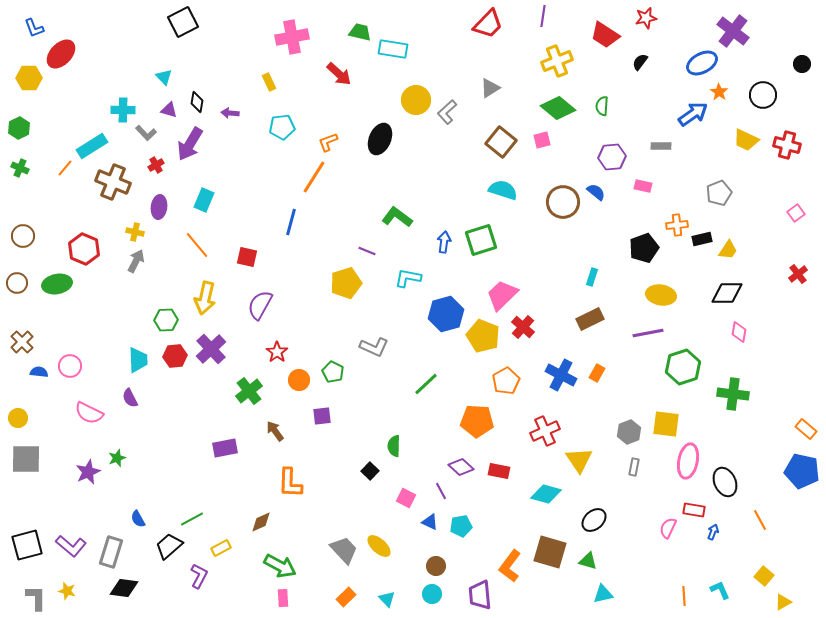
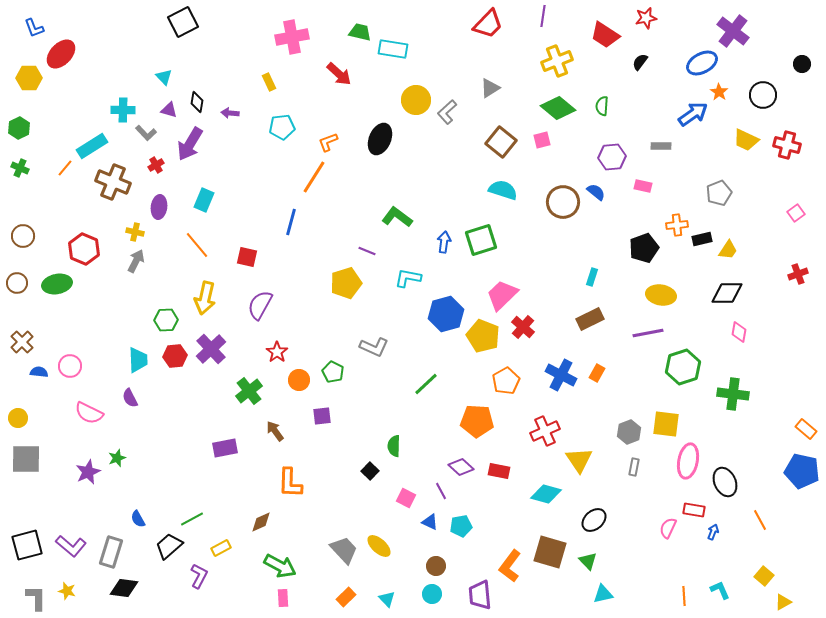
red cross at (798, 274): rotated 18 degrees clockwise
green triangle at (588, 561): rotated 30 degrees clockwise
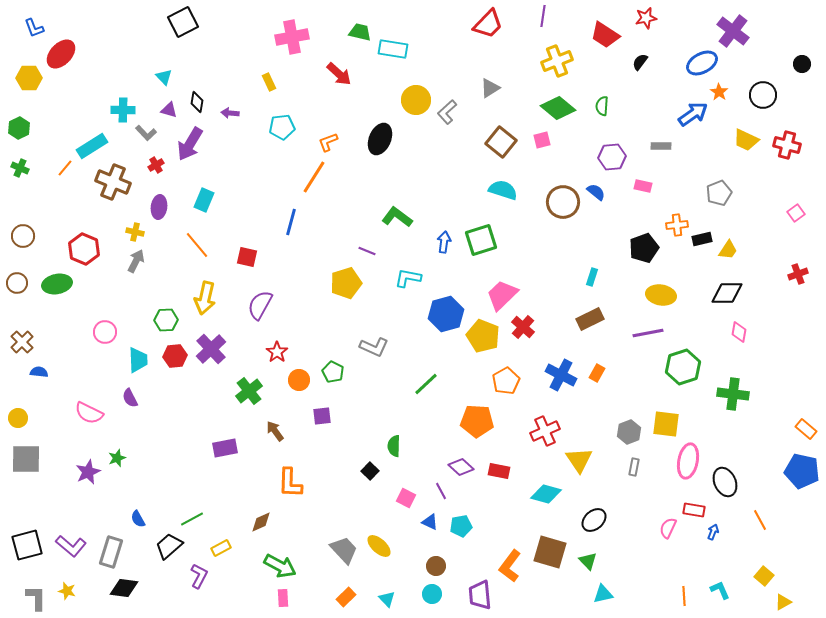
pink circle at (70, 366): moved 35 px right, 34 px up
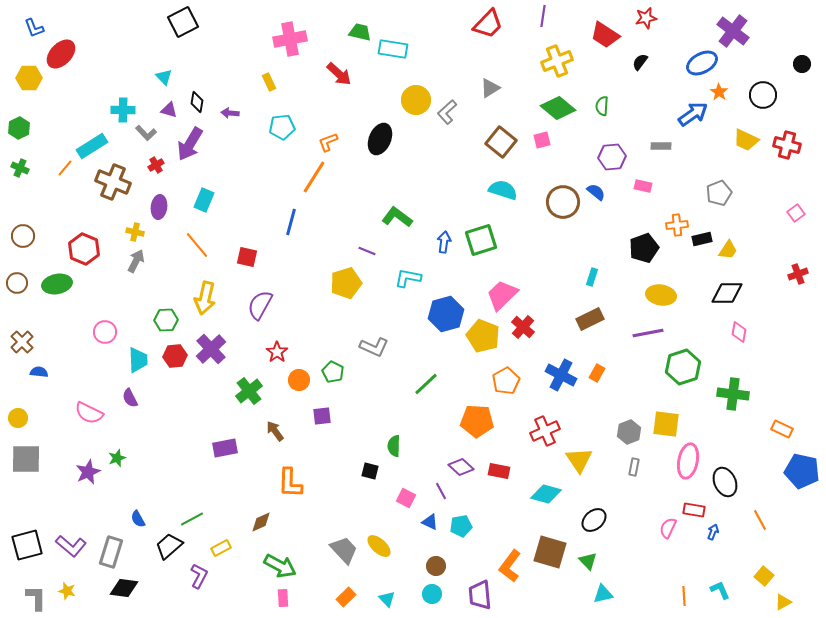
pink cross at (292, 37): moved 2 px left, 2 px down
orange rectangle at (806, 429): moved 24 px left; rotated 15 degrees counterclockwise
black square at (370, 471): rotated 30 degrees counterclockwise
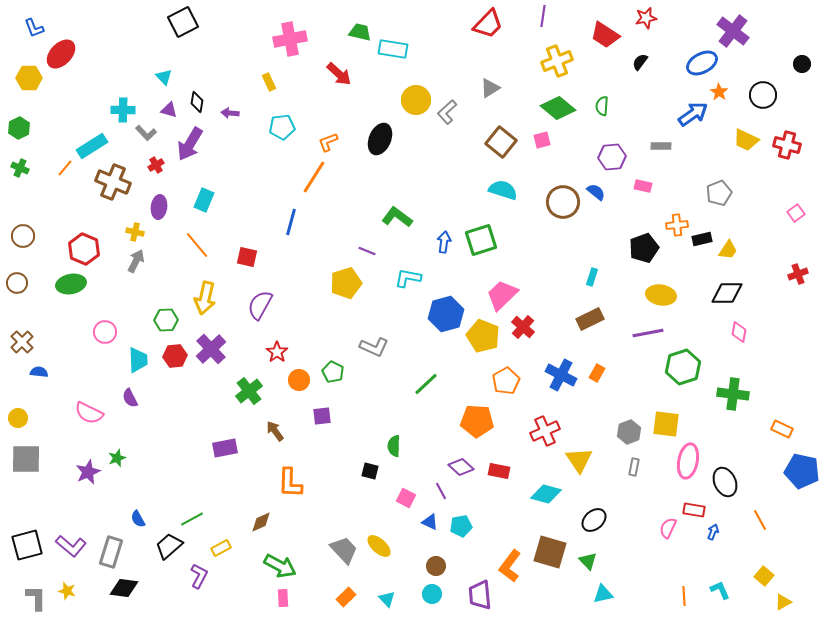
green ellipse at (57, 284): moved 14 px right
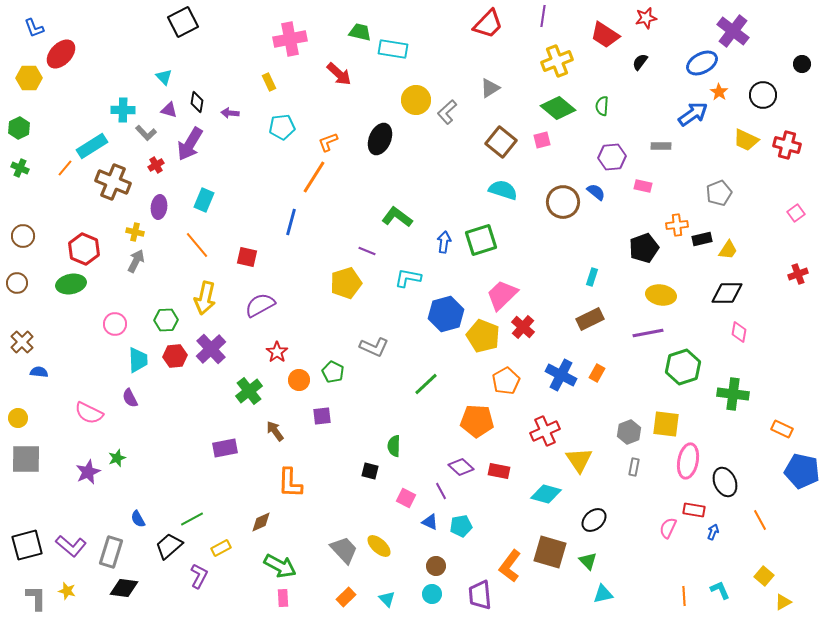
purple semicircle at (260, 305): rotated 32 degrees clockwise
pink circle at (105, 332): moved 10 px right, 8 px up
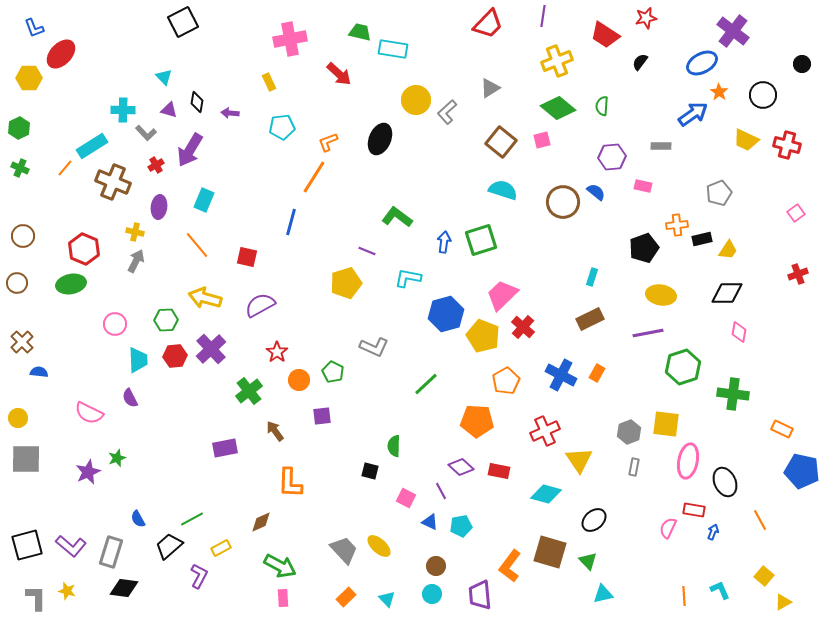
purple arrow at (190, 144): moved 6 px down
yellow arrow at (205, 298): rotated 92 degrees clockwise
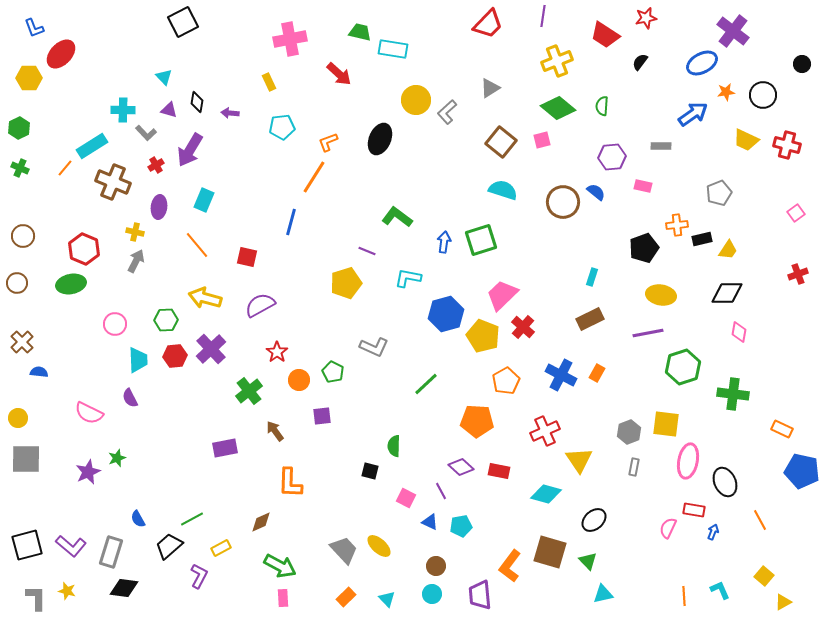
orange star at (719, 92): moved 7 px right; rotated 30 degrees clockwise
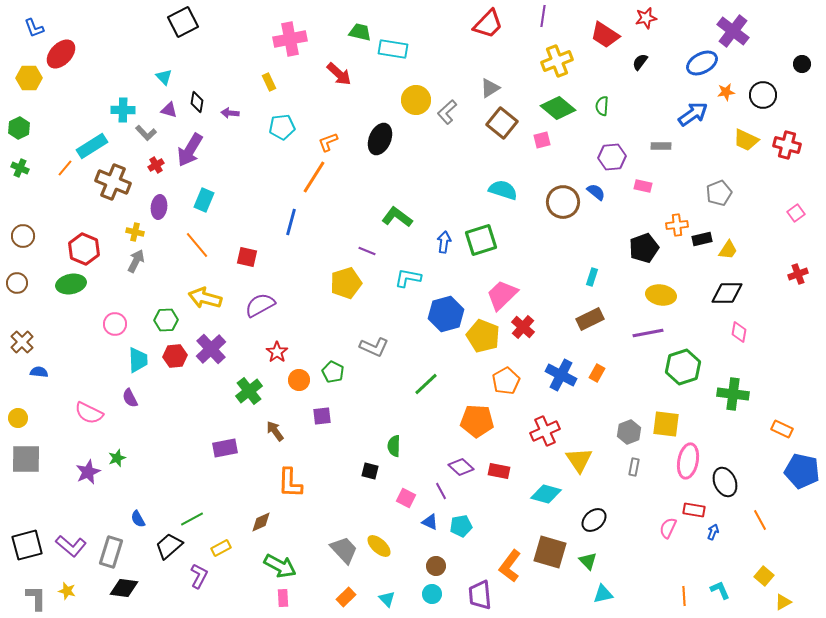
brown square at (501, 142): moved 1 px right, 19 px up
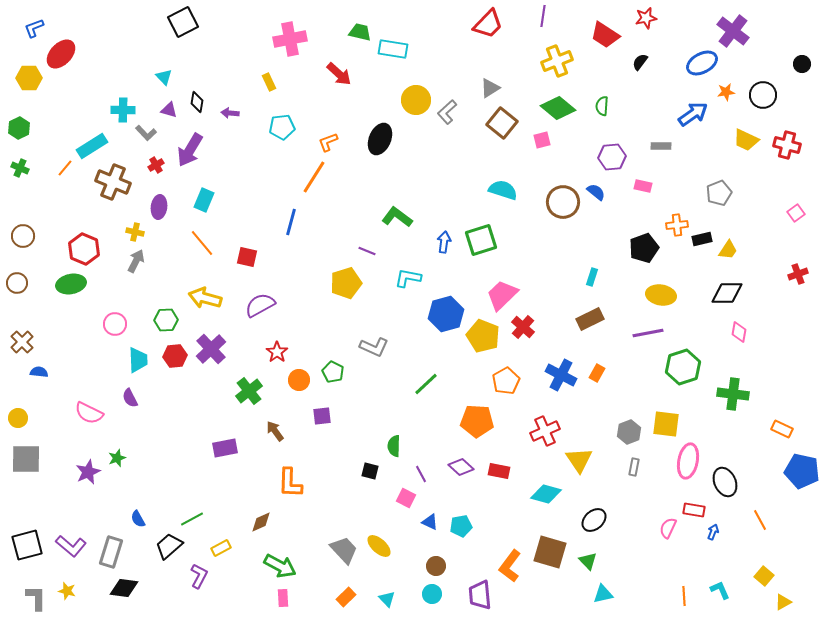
blue L-shape at (34, 28): rotated 90 degrees clockwise
orange line at (197, 245): moved 5 px right, 2 px up
purple line at (441, 491): moved 20 px left, 17 px up
